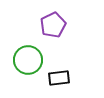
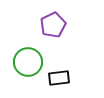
green circle: moved 2 px down
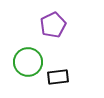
black rectangle: moved 1 px left, 1 px up
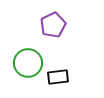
green circle: moved 1 px down
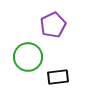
green circle: moved 6 px up
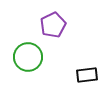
black rectangle: moved 29 px right, 2 px up
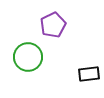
black rectangle: moved 2 px right, 1 px up
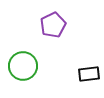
green circle: moved 5 px left, 9 px down
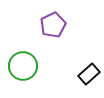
black rectangle: rotated 35 degrees counterclockwise
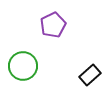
black rectangle: moved 1 px right, 1 px down
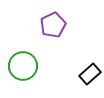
black rectangle: moved 1 px up
